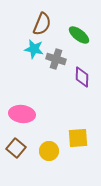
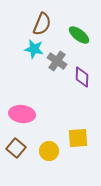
gray cross: moved 1 px right, 2 px down; rotated 18 degrees clockwise
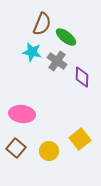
green ellipse: moved 13 px left, 2 px down
cyan star: moved 2 px left, 3 px down
yellow square: moved 2 px right, 1 px down; rotated 35 degrees counterclockwise
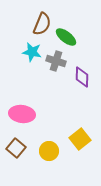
gray cross: moved 1 px left; rotated 18 degrees counterclockwise
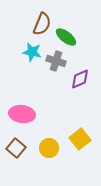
purple diamond: moved 2 px left, 2 px down; rotated 65 degrees clockwise
yellow circle: moved 3 px up
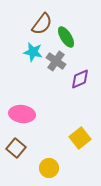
brown semicircle: rotated 15 degrees clockwise
green ellipse: rotated 20 degrees clockwise
cyan star: moved 1 px right
gray cross: rotated 18 degrees clockwise
yellow square: moved 1 px up
yellow circle: moved 20 px down
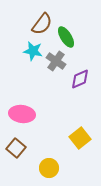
cyan star: moved 1 px up
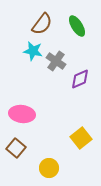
green ellipse: moved 11 px right, 11 px up
yellow square: moved 1 px right
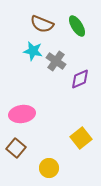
brown semicircle: rotated 75 degrees clockwise
pink ellipse: rotated 15 degrees counterclockwise
